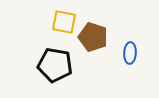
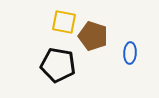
brown pentagon: moved 1 px up
black pentagon: moved 3 px right
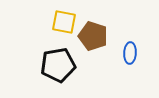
black pentagon: rotated 20 degrees counterclockwise
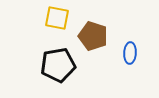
yellow square: moved 7 px left, 4 px up
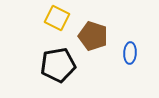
yellow square: rotated 15 degrees clockwise
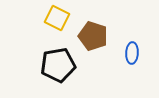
blue ellipse: moved 2 px right
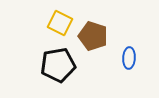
yellow square: moved 3 px right, 5 px down
blue ellipse: moved 3 px left, 5 px down
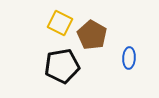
brown pentagon: moved 1 px left, 1 px up; rotated 12 degrees clockwise
black pentagon: moved 4 px right, 1 px down
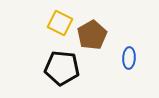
brown pentagon: rotated 12 degrees clockwise
black pentagon: moved 2 px down; rotated 16 degrees clockwise
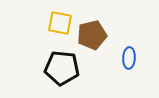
yellow square: rotated 15 degrees counterclockwise
brown pentagon: rotated 16 degrees clockwise
